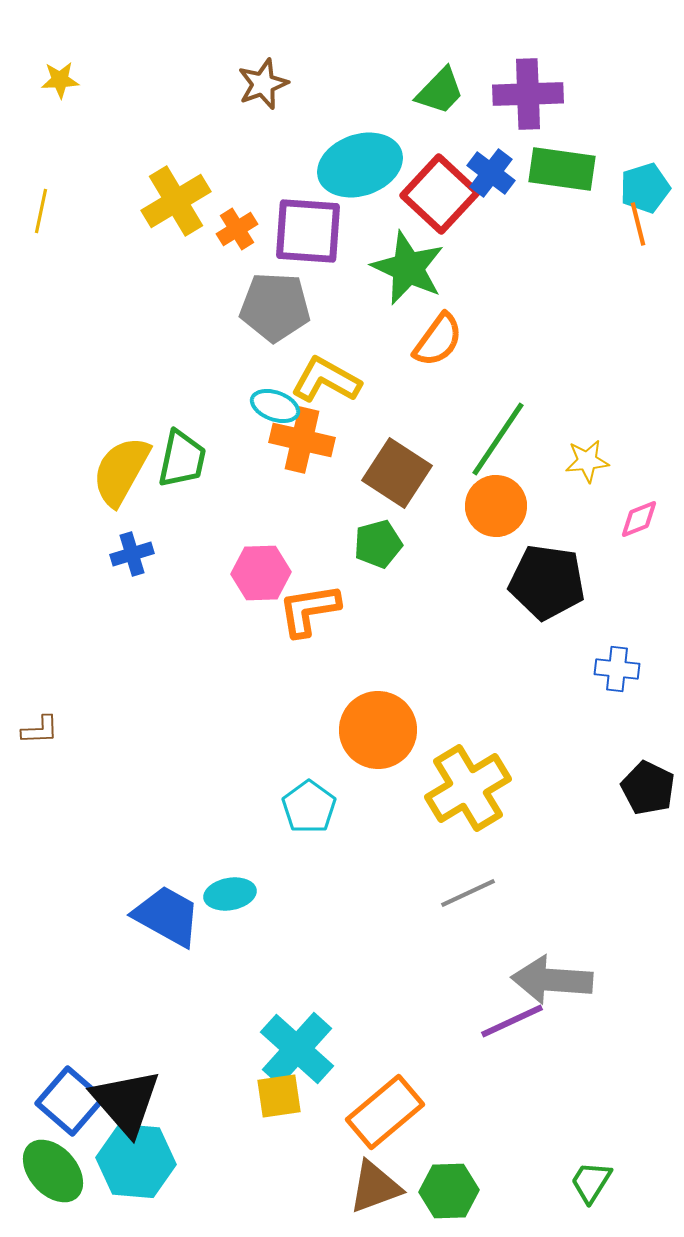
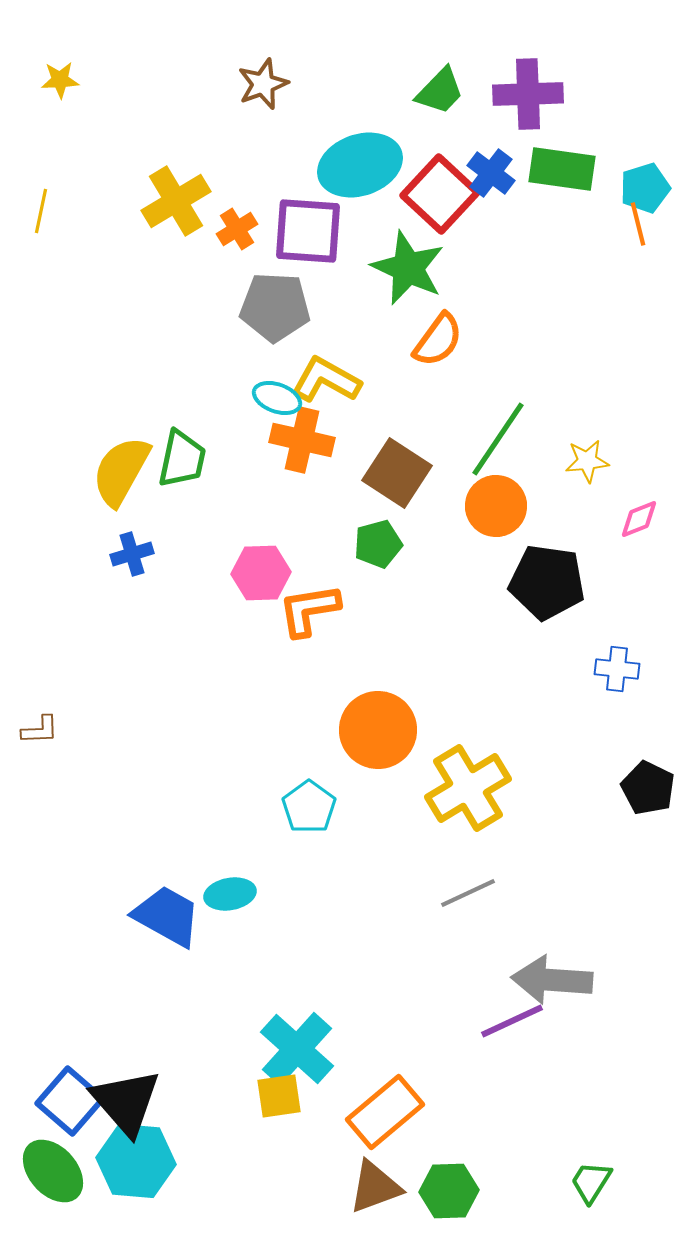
cyan ellipse at (275, 406): moved 2 px right, 8 px up
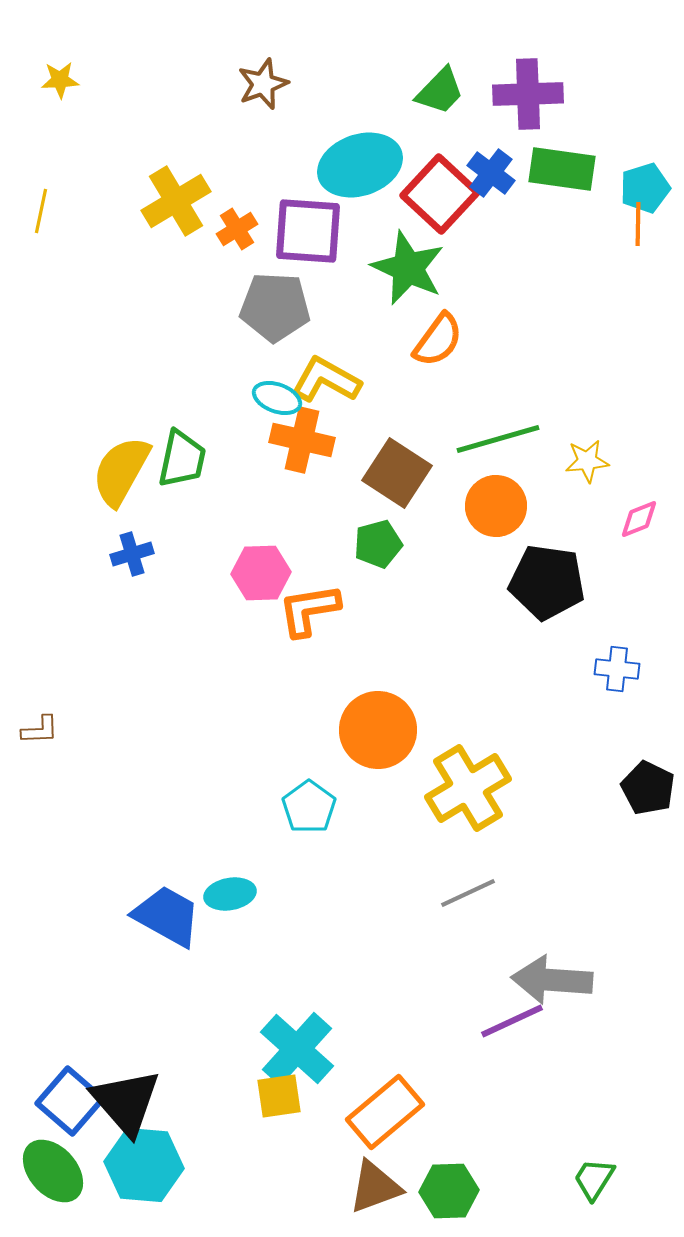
orange line at (638, 224): rotated 15 degrees clockwise
green line at (498, 439): rotated 40 degrees clockwise
cyan hexagon at (136, 1161): moved 8 px right, 4 px down
green trapezoid at (591, 1182): moved 3 px right, 3 px up
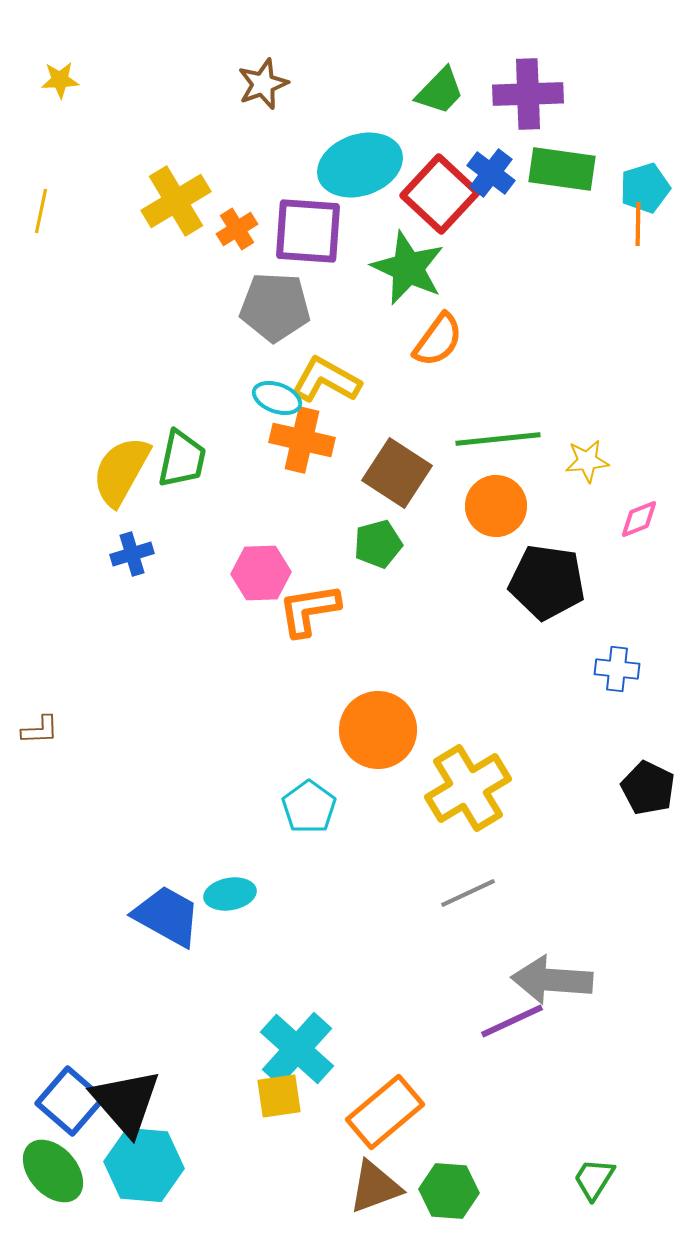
green line at (498, 439): rotated 10 degrees clockwise
green hexagon at (449, 1191): rotated 6 degrees clockwise
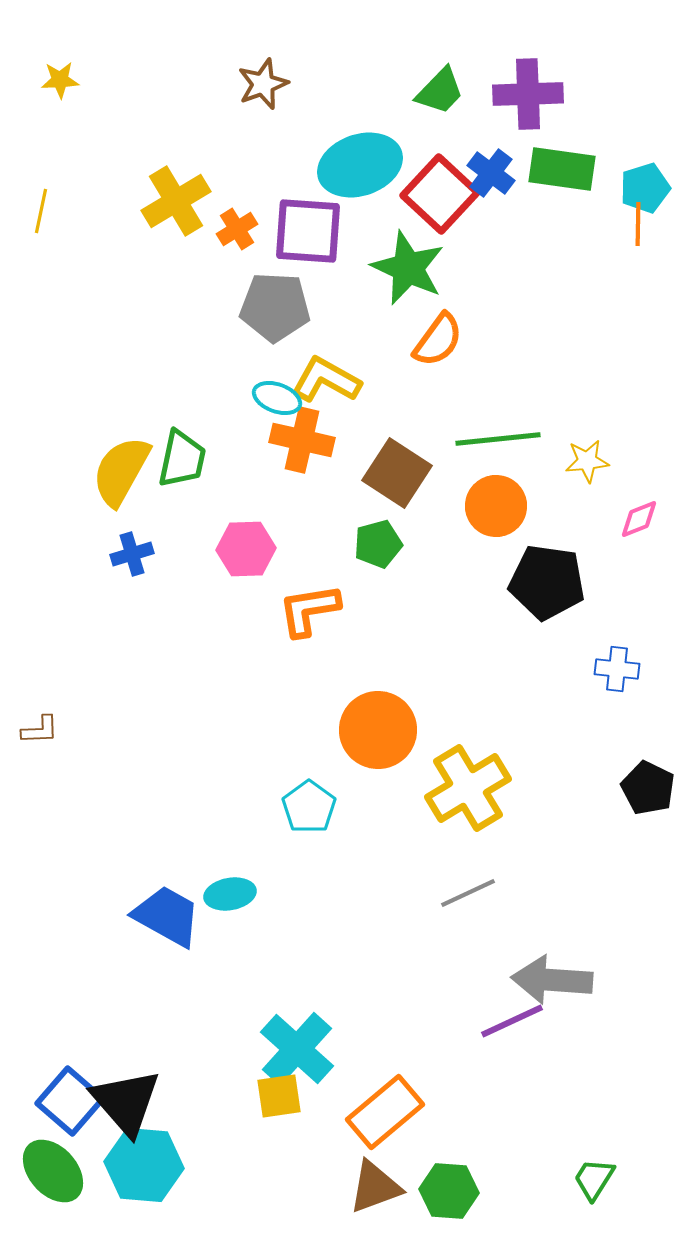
pink hexagon at (261, 573): moved 15 px left, 24 px up
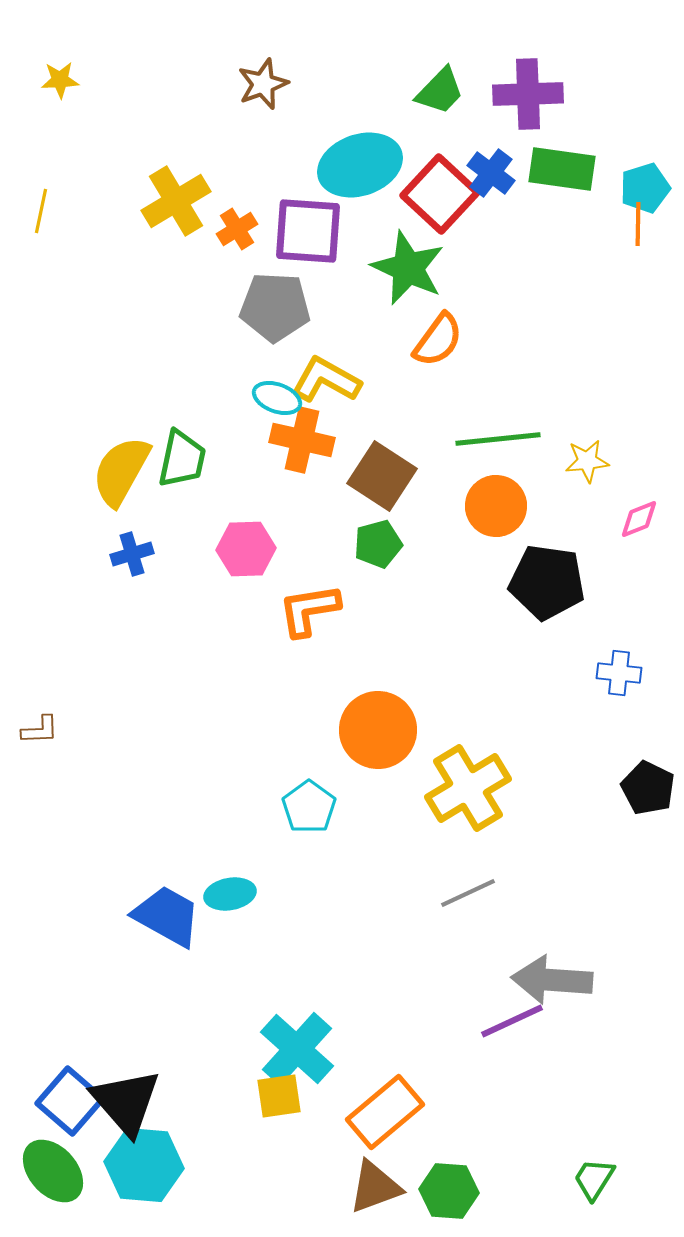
brown square at (397, 473): moved 15 px left, 3 px down
blue cross at (617, 669): moved 2 px right, 4 px down
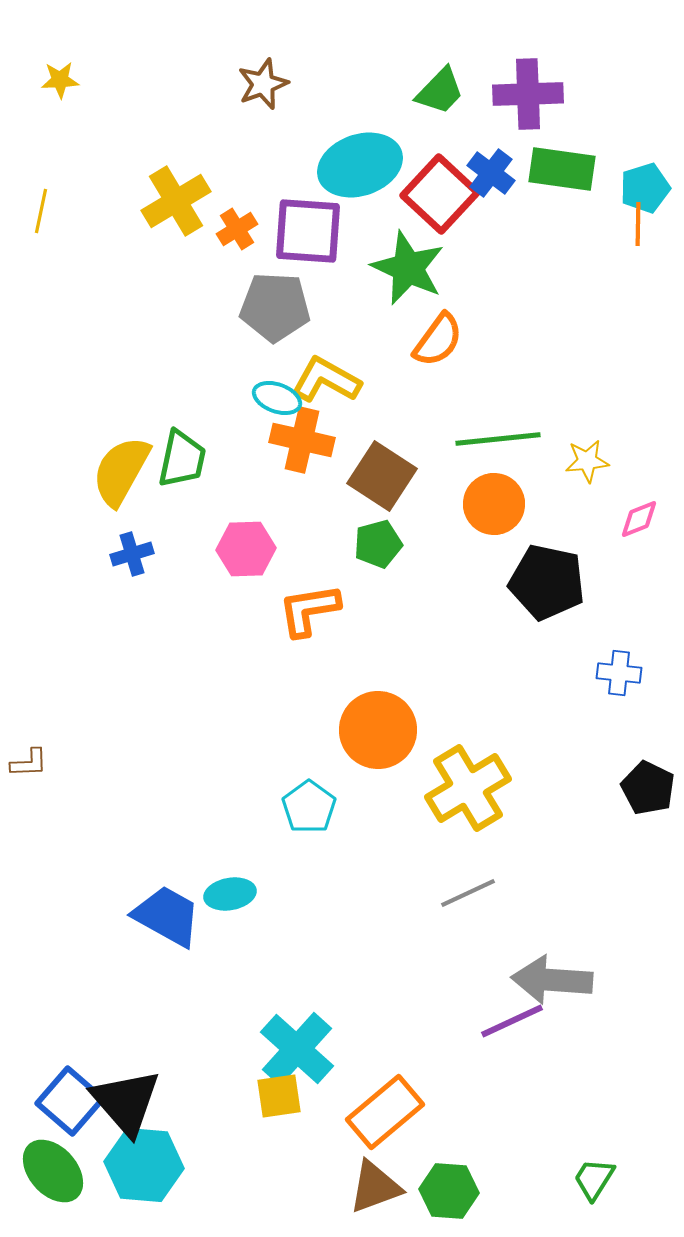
orange circle at (496, 506): moved 2 px left, 2 px up
black pentagon at (547, 582): rotated 4 degrees clockwise
brown L-shape at (40, 730): moved 11 px left, 33 px down
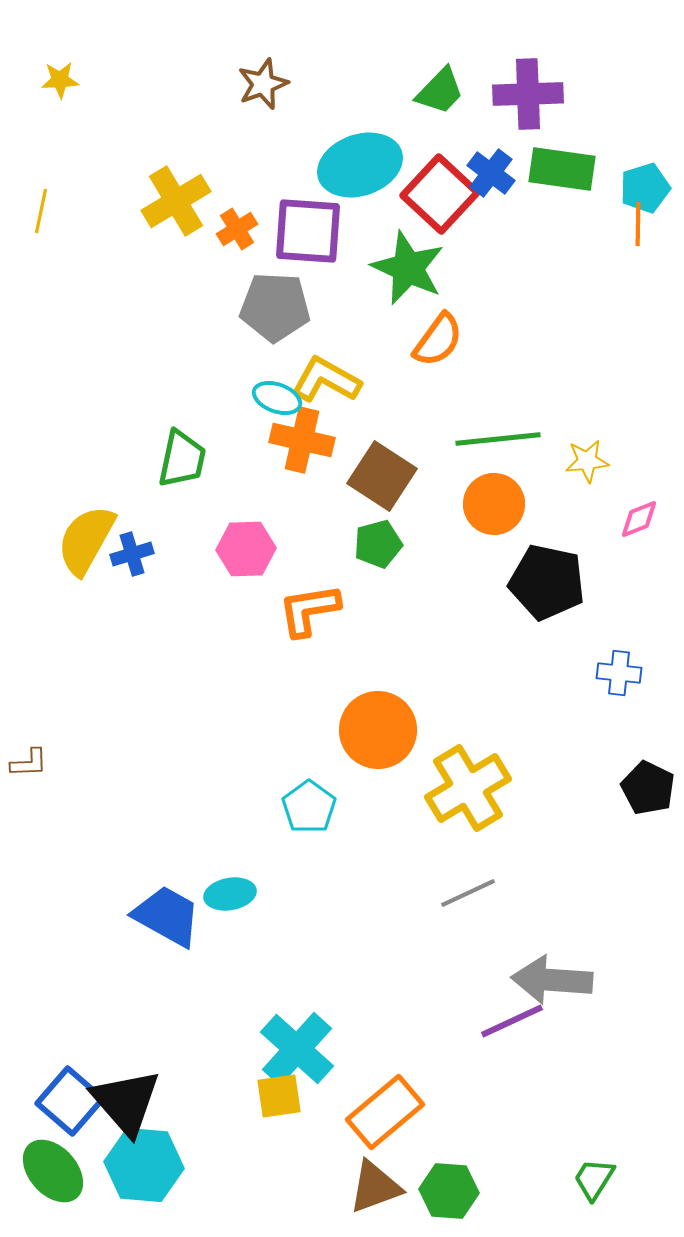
yellow semicircle at (121, 471): moved 35 px left, 69 px down
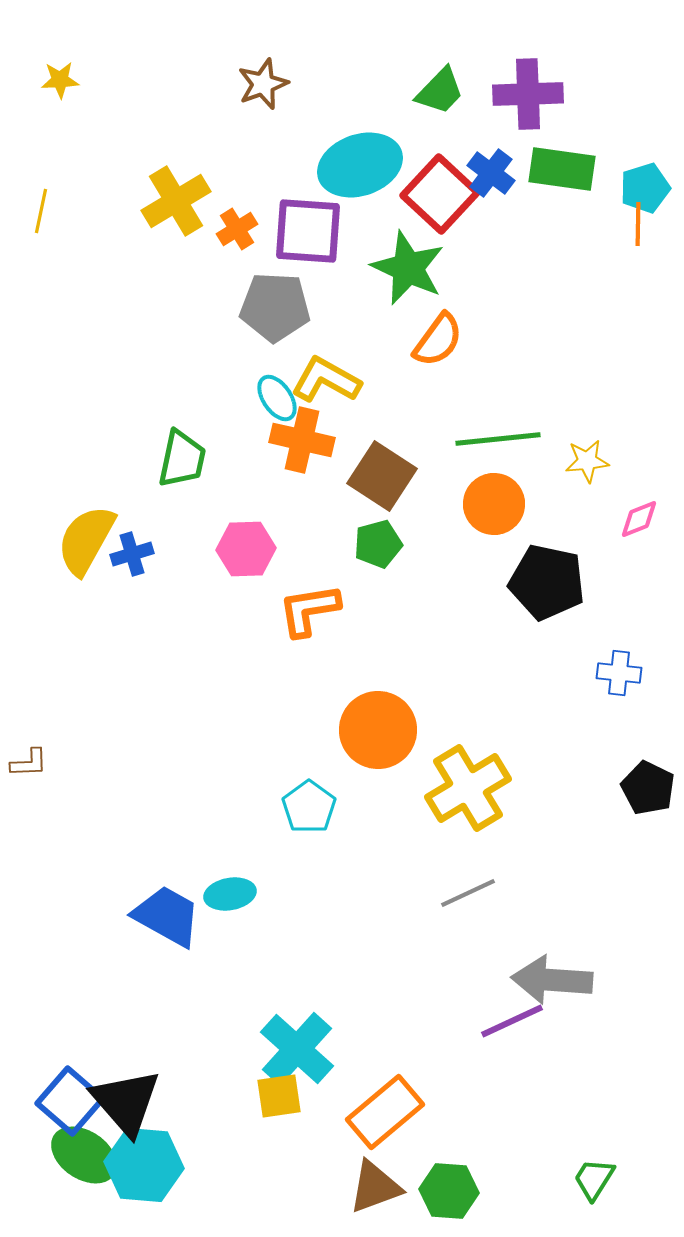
cyan ellipse at (277, 398): rotated 36 degrees clockwise
green ellipse at (53, 1171): moved 31 px right, 16 px up; rotated 14 degrees counterclockwise
